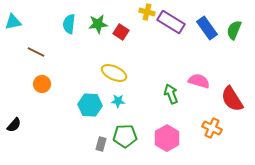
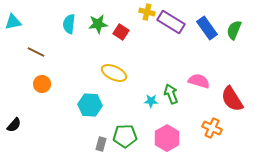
cyan star: moved 33 px right
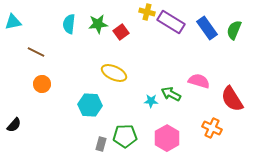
red square: rotated 21 degrees clockwise
green arrow: rotated 42 degrees counterclockwise
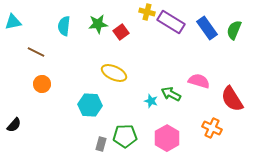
cyan semicircle: moved 5 px left, 2 px down
cyan star: rotated 16 degrees clockwise
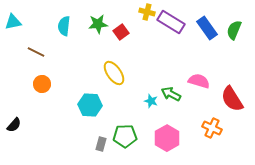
yellow ellipse: rotated 30 degrees clockwise
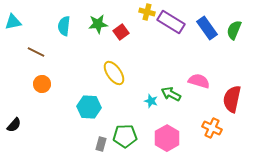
red semicircle: rotated 44 degrees clockwise
cyan hexagon: moved 1 px left, 2 px down
